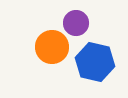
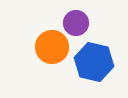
blue hexagon: moved 1 px left
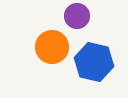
purple circle: moved 1 px right, 7 px up
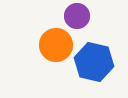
orange circle: moved 4 px right, 2 px up
